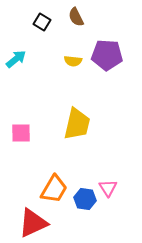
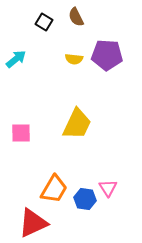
black square: moved 2 px right
yellow semicircle: moved 1 px right, 2 px up
yellow trapezoid: rotated 12 degrees clockwise
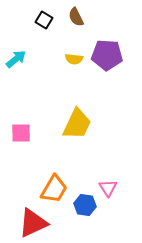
black square: moved 2 px up
blue hexagon: moved 6 px down
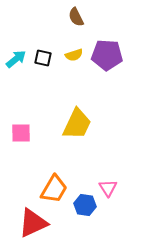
black square: moved 1 px left, 38 px down; rotated 18 degrees counterclockwise
yellow semicircle: moved 4 px up; rotated 24 degrees counterclockwise
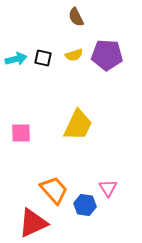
cyan arrow: rotated 25 degrees clockwise
yellow trapezoid: moved 1 px right, 1 px down
orange trapezoid: moved 1 px down; rotated 72 degrees counterclockwise
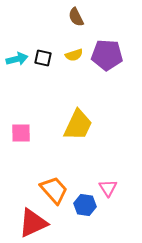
cyan arrow: moved 1 px right
